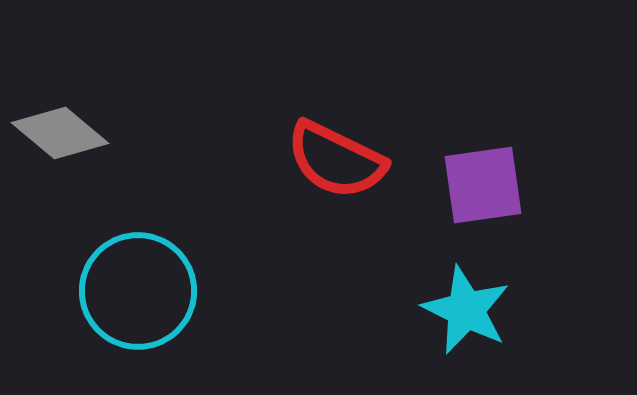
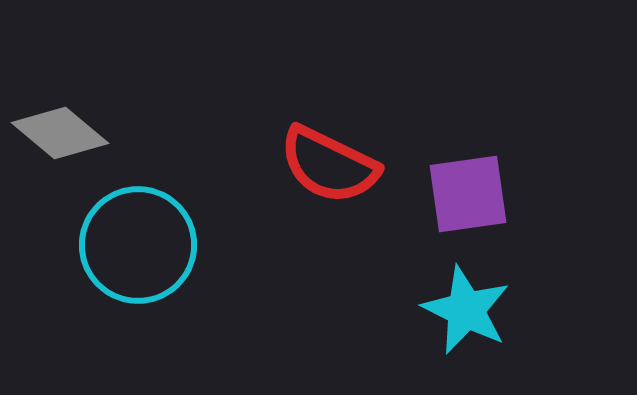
red semicircle: moved 7 px left, 5 px down
purple square: moved 15 px left, 9 px down
cyan circle: moved 46 px up
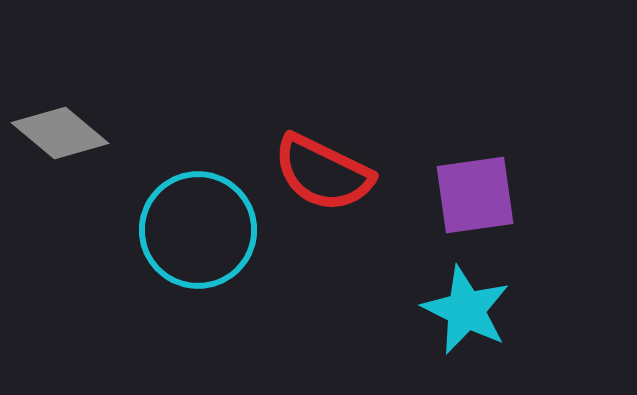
red semicircle: moved 6 px left, 8 px down
purple square: moved 7 px right, 1 px down
cyan circle: moved 60 px right, 15 px up
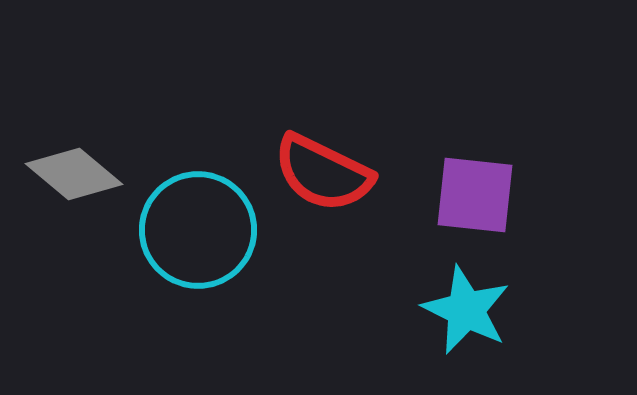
gray diamond: moved 14 px right, 41 px down
purple square: rotated 14 degrees clockwise
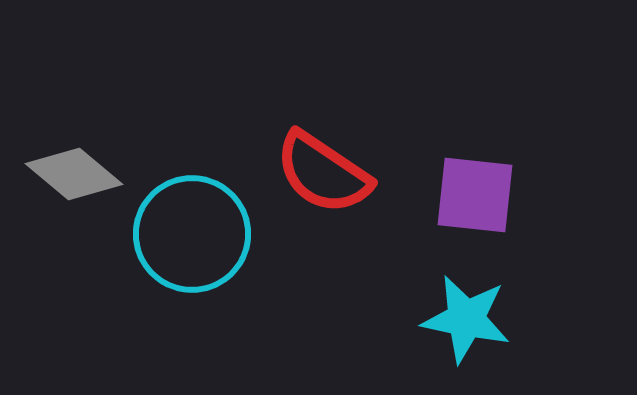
red semicircle: rotated 8 degrees clockwise
cyan circle: moved 6 px left, 4 px down
cyan star: moved 9 px down; rotated 14 degrees counterclockwise
